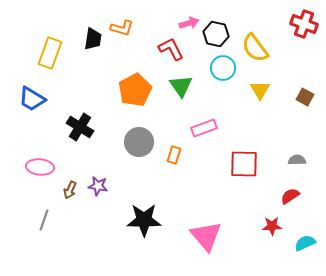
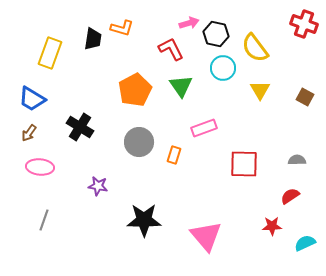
brown arrow: moved 41 px left, 57 px up; rotated 12 degrees clockwise
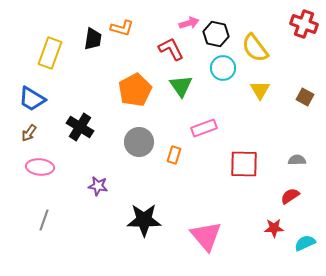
red star: moved 2 px right, 2 px down
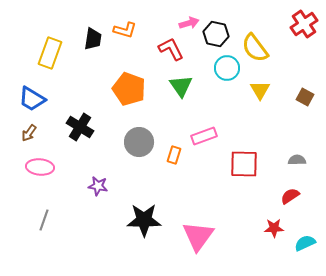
red cross: rotated 36 degrees clockwise
orange L-shape: moved 3 px right, 2 px down
cyan circle: moved 4 px right
orange pentagon: moved 6 px left, 1 px up; rotated 24 degrees counterclockwise
pink rectangle: moved 8 px down
pink triangle: moved 8 px left; rotated 16 degrees clockwise
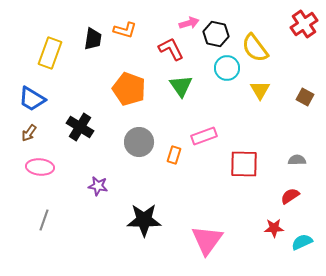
pink triangle: moved 9 px right, 4 px down
cyan semicircle: moved 3 px left, 1 px up
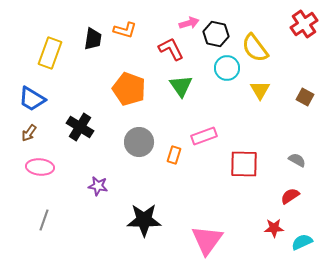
gray semicircle: rotated 30 degrees clockwise
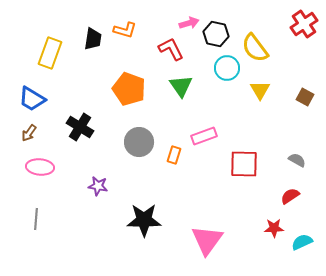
gray line: moved 8 px left, 1 px up; rotated 15 degrees counterclockwise
